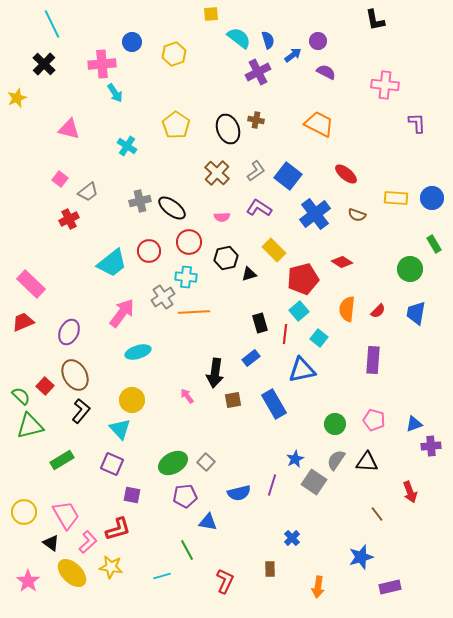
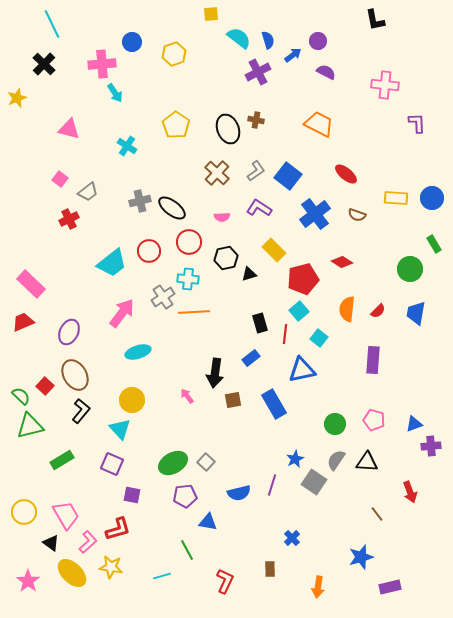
cyan cross at (186, 277): moved 2 px right, 2 px down
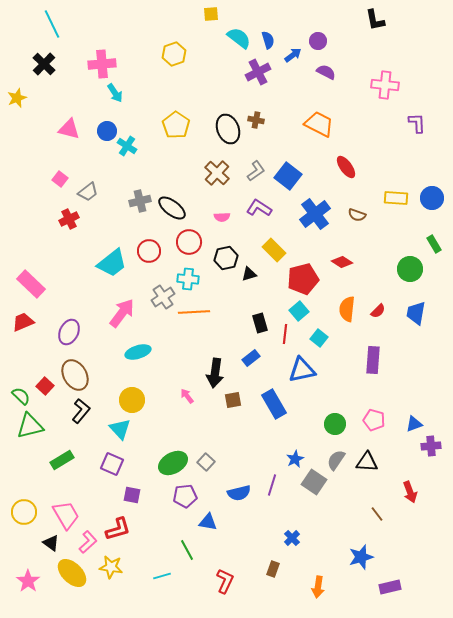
blue circle at (132, 42): moved 25 px left, 89 px down
red ellipse at (346, 174): moved 7 px up; rotated 15 degrees clockwise
brown rectangle at (270, 569): moved 3 px right; rotated 21 degrees clockwise
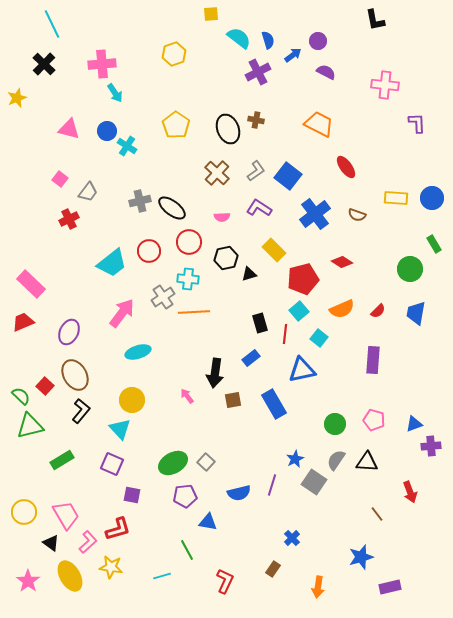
gray trapezoid at (88, 192): rotated 15 degrees counterclockwise
orange semicircle at (347, 309): moved 5 px left; rotated 120 degrees counterclockwise
brown rectangle at (273, 569): rotated 14 degrees clockwise
yellow ellipse at (72, 573): moved 2 px left, 3 px down; rotated 16 degrees clockwise
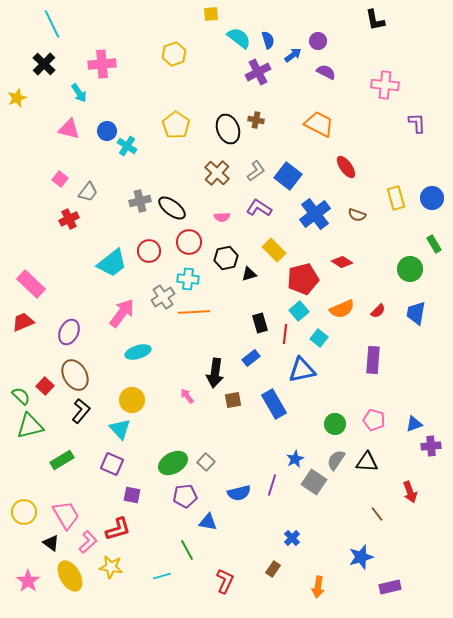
cyan arrow at (115, 93): moved 36 px left
yellow rectangle at (396, 198): rotated 70 degrees clockwise
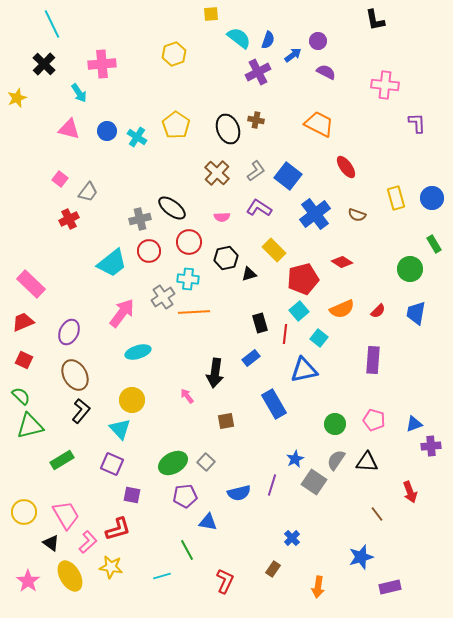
blue semicircle at (268, 40): rotated 36 degrees clockwise
cyan cross at (127, 146): moved 10 px right, 9 px up
gray cross at (140, 201): moved 18 px down
blue triangle at (302, 370): moved 2 px right
red square at (45, 386): moved 21 px left, 26 px up; rotated 18 degrees counterclockwise
brown square at (233, 400): moved 7 px left, 21 px down
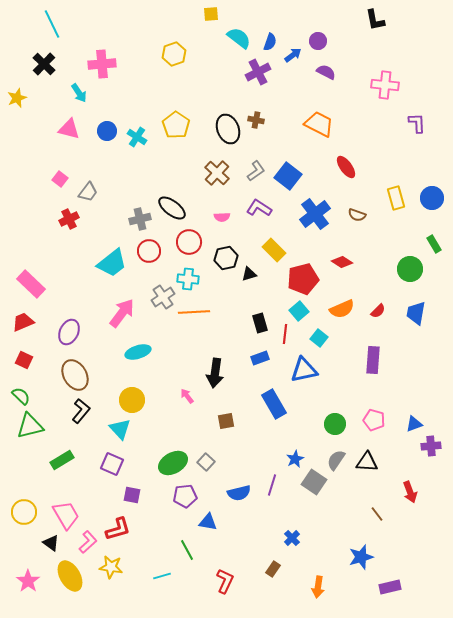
blue semicircle at (268, 40): moved 2 px right, 2 px down
blue rectangle at (251, 358): moved 9 px right; rotated 18 degrees clockwise
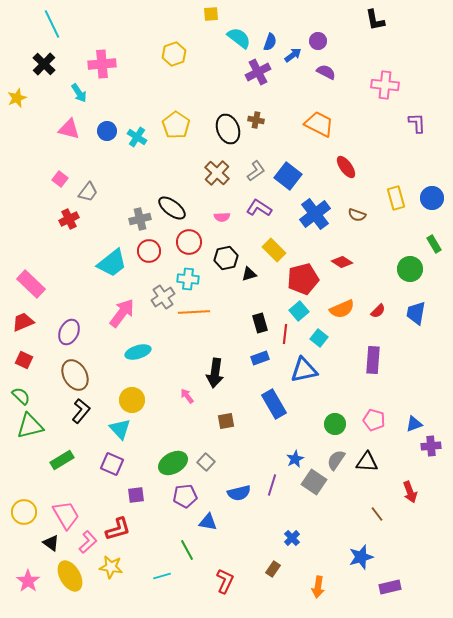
purple square at (132, 495): moved 4 px right; rotated 18 degrees counterclockwise
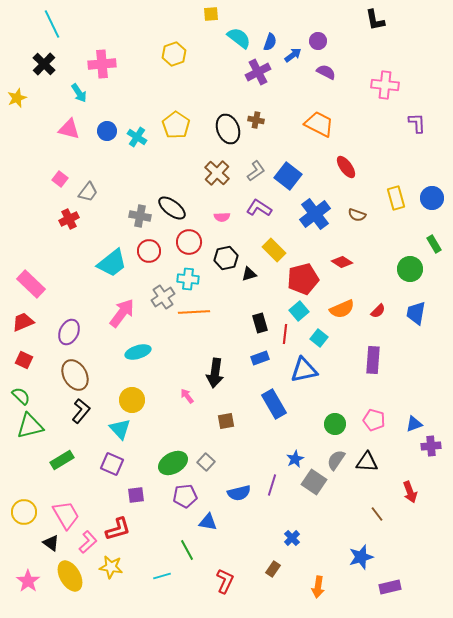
gray cross at (140, 219): moved 3 px up; rotated 25 degrees clockwise
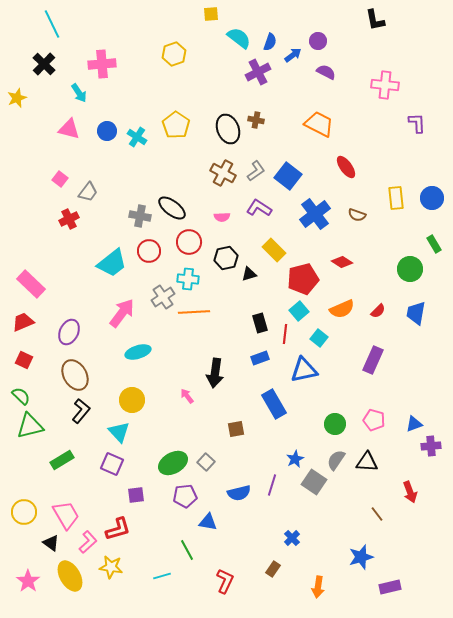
brown cross at (217, 173): moved 6 px right; rotated 15 degrees counterclockwise
yellow rectangle at (396, 198): rotated 10 degrees clockwise
purple rectangle at (373, 360): rotated 20 degrees clockwise
brown square at (226, 421): moved 10 px right, 8 px down
cyan triangle at (120, 429): moved 1 px left, 3 px down
